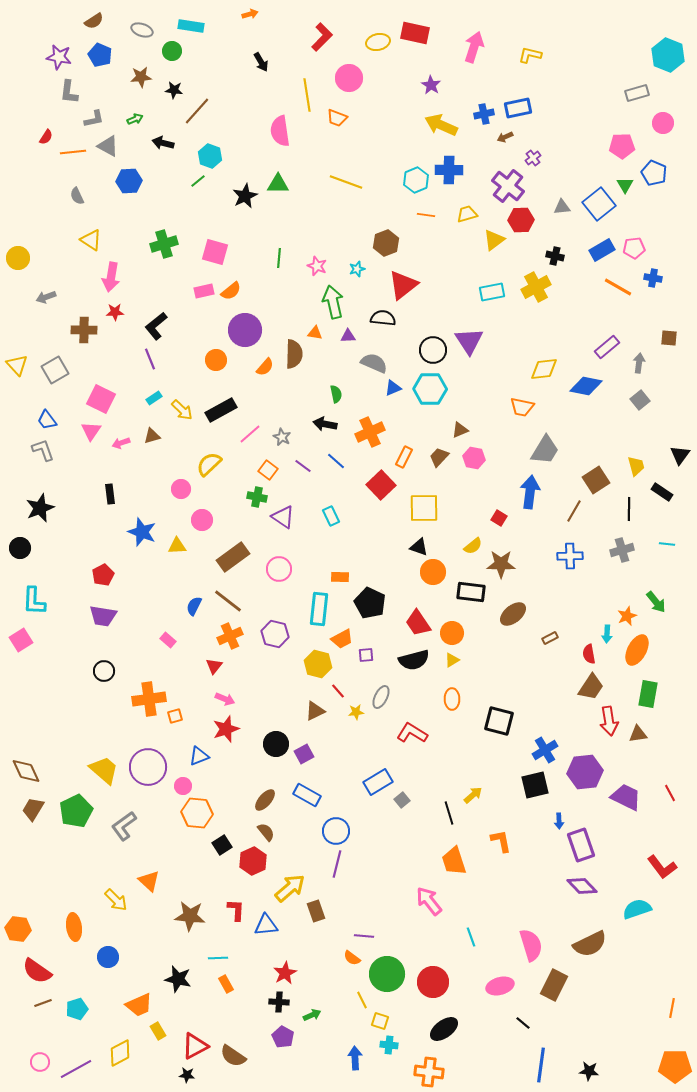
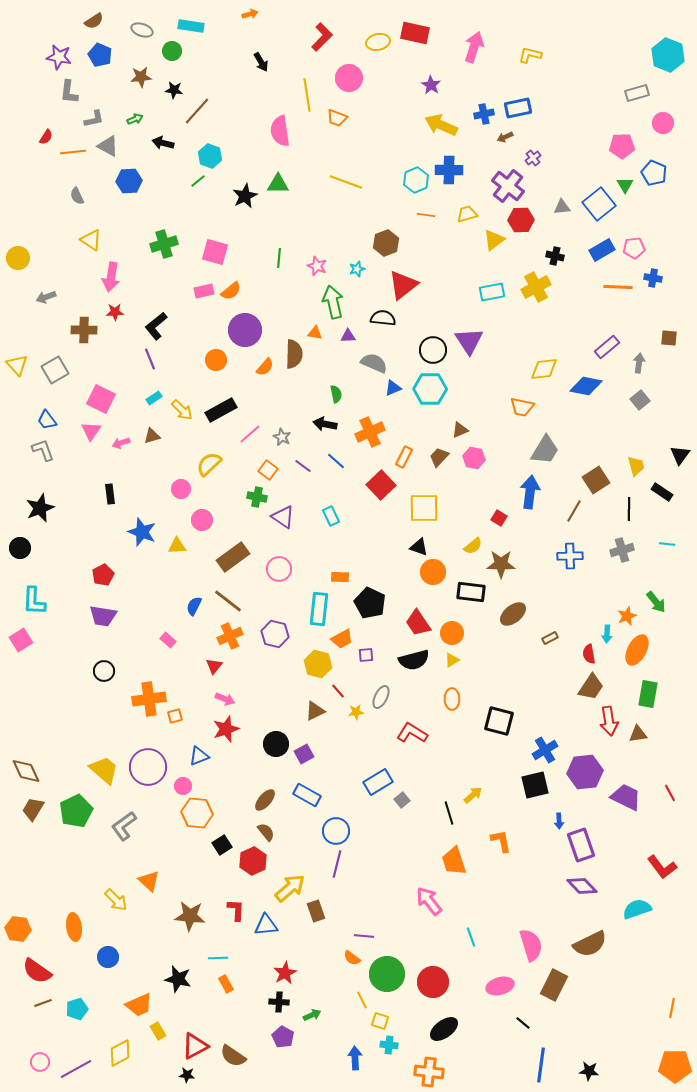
orange line at (618, 287): rotated 28 degrees counterclockwise
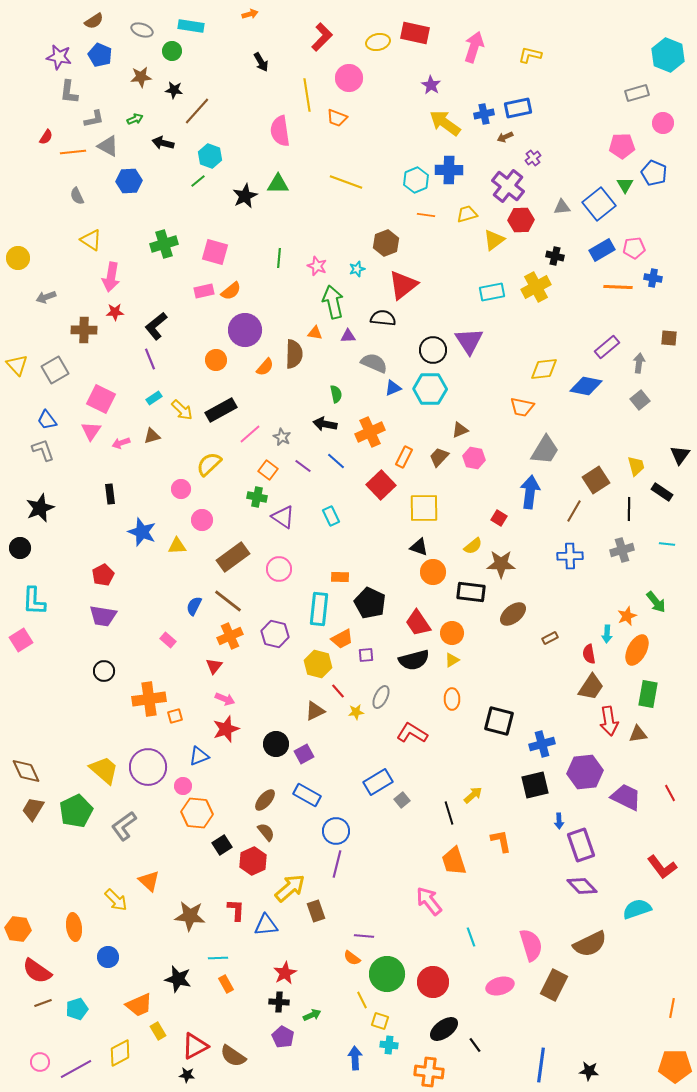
yellow arrow at (441, 125): moved 4 px right, 2 px up; rotated 12 degrees clockwise
blue cross at (545, 750): moved 3 px left, 6 px up; rotated 15 degrees clockwise
black line at (523, 1023): moved 48 px left, 22 px down; rotated 14 degrees clockwise
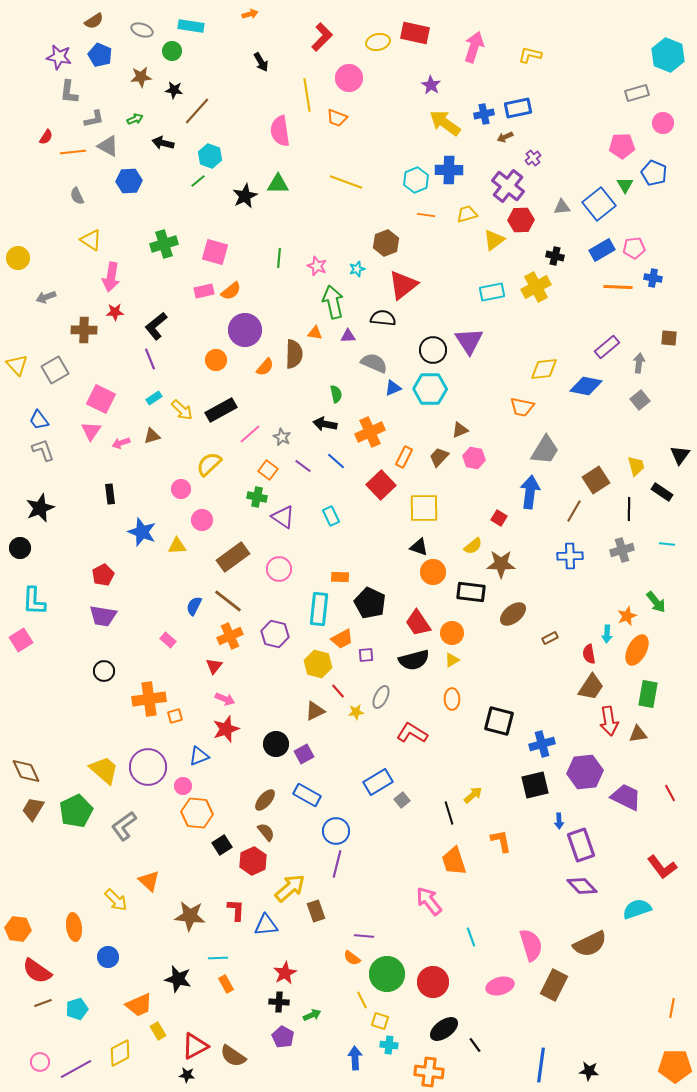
blue trapezoid at (47, 420): moved 8 px left
